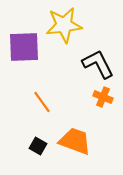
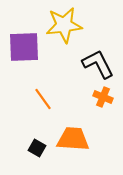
orange line: moved 1 px right, 3 px up
orange trapezoid: moved 2 px left, 2 px up; rotated 16 degrees counterclockwise
black square: moved 1 px left, 2 px down
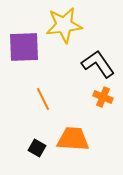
black L-shape: rotated 8 degrees counterclockwise
orange line: rotated 10 degrees clockwise
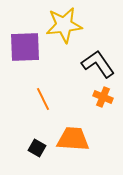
purple square: moved 1 px right
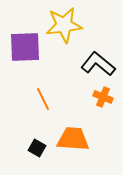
black L-shape: rotated 16 degrees counterclockwise
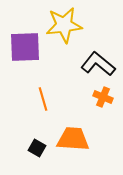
orange line: rotated 10 degrees clockwise
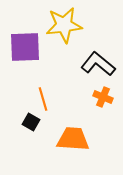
black square: moved 6 px left, 26 px up
